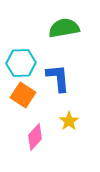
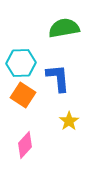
pink diamond: moved 10 px left, 8 px down
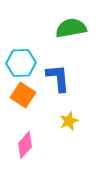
green semicircle: moved 7 px right
yellow star: rotated 12 degrees clockwise
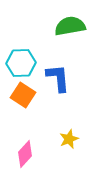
green semicircle: moved 1 px left, 2 px up
yellow star: moved 18 px down
pink diamond: moved 9 px down
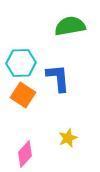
yellow star: moved 1 px left, 1 px up
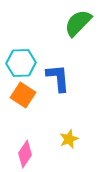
green semicircle: moved 8 px right, 3 px up; rotated 36 degrees counterclockwise
yellow star: moved 1 px right, 1 px down
pink diamond: rotated 8 degrees counterclockwise
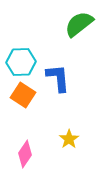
green semicircle: moved 1 px right, 1 px down; rotated 8 degrees clockwise
cyan hexagon: moved 1 px up
yellow star: rotated 12 degrees counterclockwise
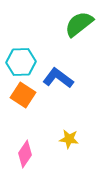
blue L-shape: rotated 48 degrees counterclockwise
yellow star: rotated 30 degrees counterclockwise
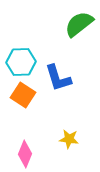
blue L-shape: rotated 144 degrees counterclockwise
pink diamond: rotated 12 degrees counterclockwise
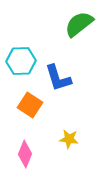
cyan hexagon: moved 1 px up
orange square: moved 7 px right, 10 px down
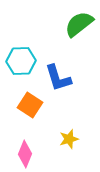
yellow star: rotated 24 degrees counterclockwise
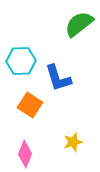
yellow star: moved 4 px right, 3 px down
